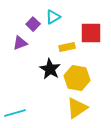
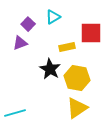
purple square: moved 5 px left
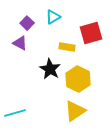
purple square: moved 1 px left, 1 px up
red square: rotated 15 degrees counterclockwise
purple triangle: rotated 49 degrees clockwise
yellow rectangle: rotated 21 degrees clockwise
yellow hexagon: moved 1 px right, 1 px down; rotated 15 degrees clockwise
yellow triangle: moved 2 px left, 3 px down
